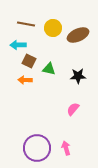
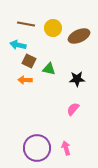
brown ellipse: moved 1 px right, 1 px down
cyan arrow: rotated 14 degrees clockwise
black star: moved 1 px left, 3 px down
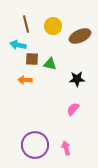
brown line: rotated 66 degrees clockwise
yellow circle: moved 2 px up
brown ellipse: moved 1 px right
brown square: moved 3 px right, 2 px up; rotated 24 degrees counterclockwise
green triangle: moved 1 px right, 5 px up
purple circle: moved 2 px left, 3 px up
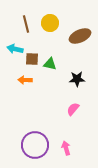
yellow circle: moved 3 px left, 3 px up
cyan arrow: moved 3 px left, 4 px down
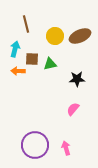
yellow circle: moved 5 px right, 13 px down
cyan arrow: rotated 91 degrees clockwise
green triangle: rotated 24 degrees counterclockwise
orange arrow: moved 7 px left, 9 px up
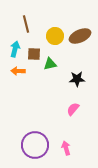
brown square: moved 2 px right, 5 px up
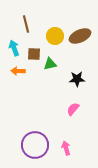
cyan arrow: moved 1 px left, 1 px up; rotated 35 degrees counterclockwise
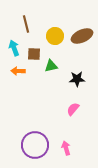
brown ellipse: moved 2 px right
green triangle: moved 1 px right, 2 px down
